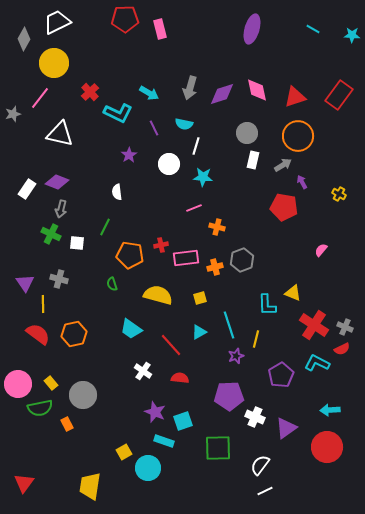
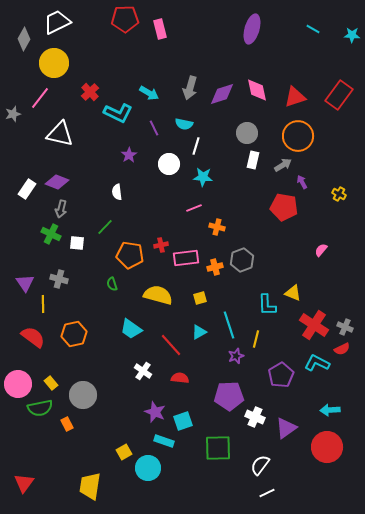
green line at (105, 227): rotated 18 degrees clockwise
red semicircle at (38, 334): moved 5 px left, 3 px down
white line at (265, 491): moved 2 px right, 2 px down
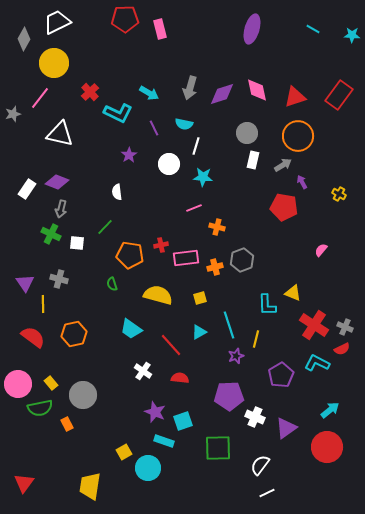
cyan arrow at (330, 410): rotated 144 degrees clockwise
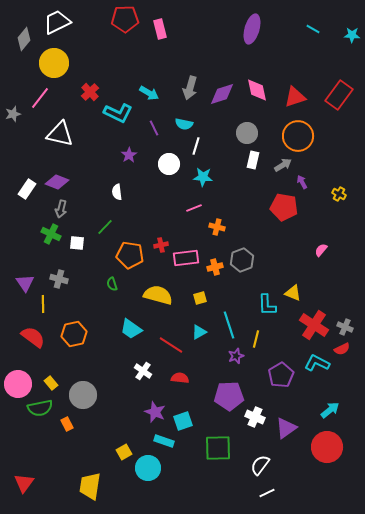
gray diamond at (24, 39): rotated 10 degrees clockwise
red line at (171, 345): rotated 15 degrees counterclockwise
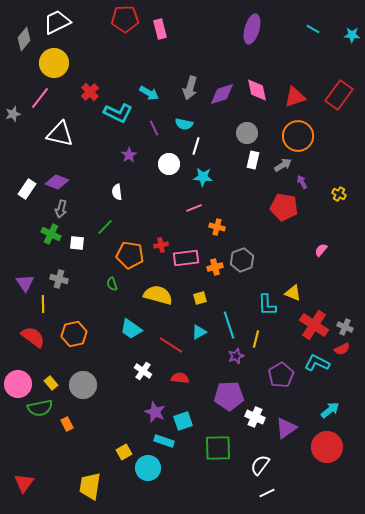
gray circle at (83, 395): moved 10 px up
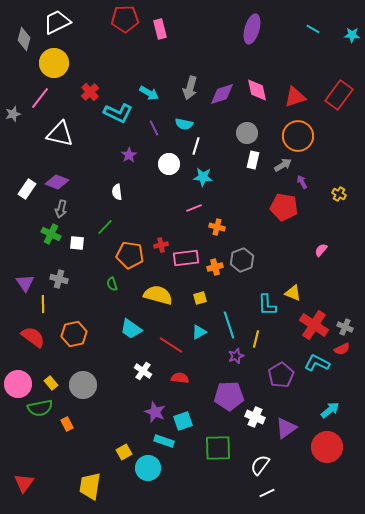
gray diamond at (24, 39): rotated 25 degrees counterclockwise
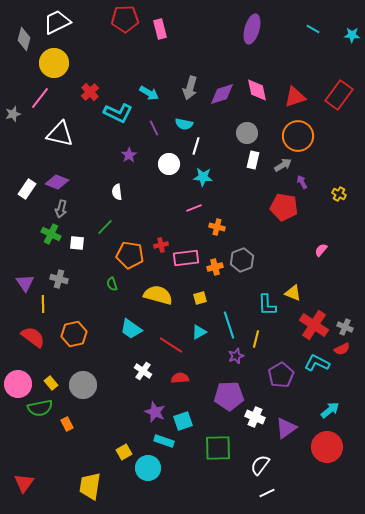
red semicircle at (180, 378): rotated 12 degrees counterclockwise
